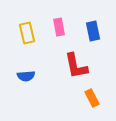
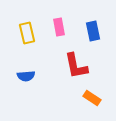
orange rectangle: rotated 30 degrees counterclockwise
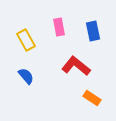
yellow rectangle: moved 1 px left, 7 px down; rotated 15 degrees counterclockwise
red L-shape: rotated 140 degrees clockwise
blue semicircle: rotated 126 degrees counterclockwise
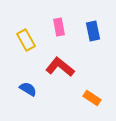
red L-shape: moved 16 px left, 1 px down
blue semicircle: moved 2 px right, 13 px down; rotated 18 degrees counterclockwise
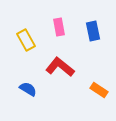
orange rectangle: moved 7 px right, 8 px up
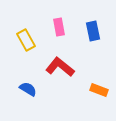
orange rectangle: rotated 12 degrees counterclockwise
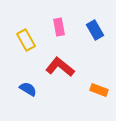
blue rectangle: moved 2 px right, 1 px up; rotated 18 degrees counterclockwise
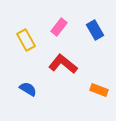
pink rectangle: rotated 48 degrees clockwise
red L-shape: moved 3 px right, 3 px up
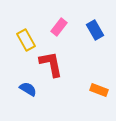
red L-shape: moved 12 px left; rotated 40 degrees clockwise
